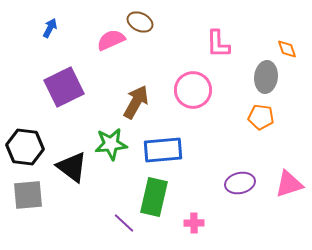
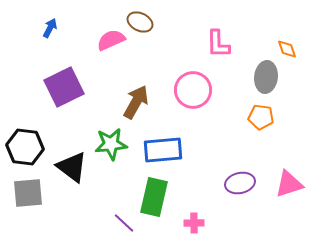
gray square: moved 2 px up
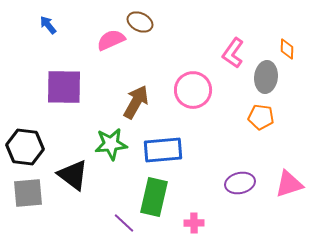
blue arrow: moved 2 px left, 3 px up; rotated 66 degrees counterclockwise
pink L-shape: moved 15 px right, 9 px down; rotated 36 degrees clockwise
orange diamond: rotated 20 degrees clockwise
purple square: rotated 27 degrees clockwise
black triangle: moved 1 px right, 8 px down
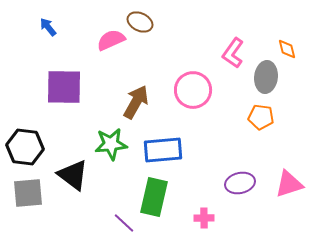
blue arrow: moved 2 px down
orange diamond: rotated 15 degrees counterclockwise
pink cross: moved 10 px right, 5 px up
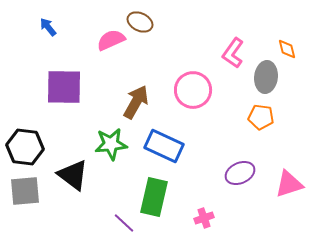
blue rectangle: moved 1 px right, 4 px up; rotated 30 degrees clockwise
purple ellipse: moved 10 px up; rotated 12 degrees counterclockwise
gray square: moved 3 px left, 2 px up
pink cross: rotated 18 degrees counterclockwise
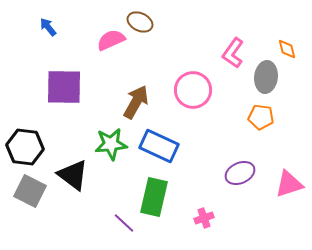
blue rectangle: moved 5 px left
gray square: moved 5 px right; rotated 32 degrees clockwise
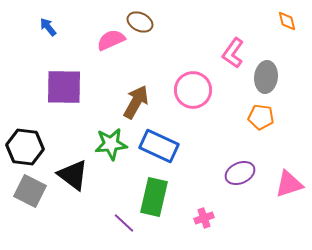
orange diamond: moved 28 px up
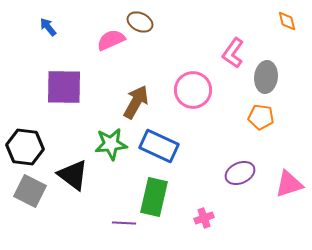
purple line: rotated 40 degrees counterclockwise
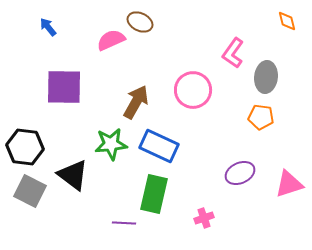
green rectangle: moved 3 px up
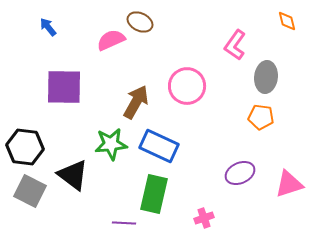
pink L-shape: moved 2 px right, 8 px up
pink circle: moved 6 px left, 4 px up
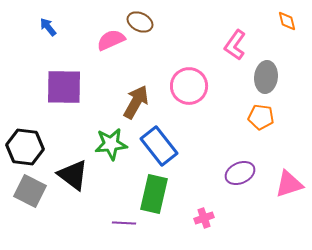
pink circle: moved 2 px right
blue rectangle: rotated 27 degrees clockwise
